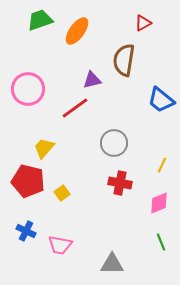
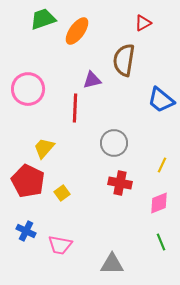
green trapezoid: moved 3 px right, 1 px up
red line: rotated 52 degrees counterclockwise
red pentagon: rotated 12 degrees clockwise
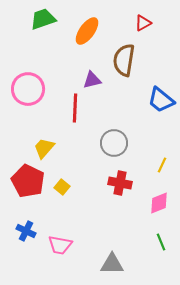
orange ellipse: moved 10 px right
yellow square: moved 6 px up; rotated 14 degrees counterclockwise
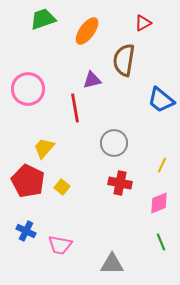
red line: rotated 12 degrees counterclockwise
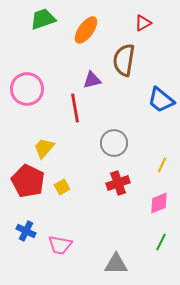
orange ellipse: moved 1 px left, 1 px up
pink circle: moved 1 px left
red cross: moved 2 px left; rotated 30 degrees counterclockwise
yellow square: rotated 21 degrees clockwise
green line: rotated 48 degrees clockwise
gray triangle: moved 4 px right
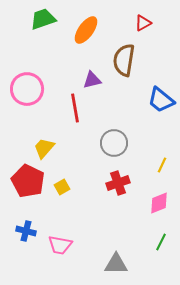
blue cross: rotated 12 degrees counterclockwise
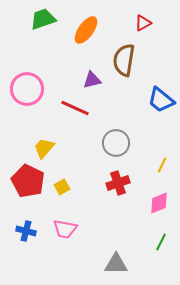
red line: rotated 56 degrees counterclockwise
gray circle: moved 2 px right
pink trapezoid: moved 5 px right, 16 px up
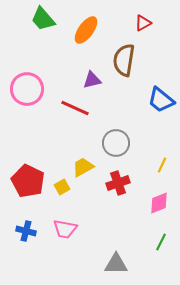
green trapezoid: rotated 112 degrees counterclockwise
yellow trapezoid: moved 39 px right, 19 px down; rotated 20 degrees clockwise
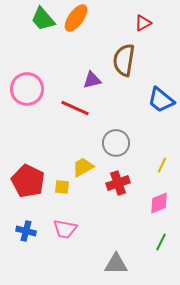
orange ellipse: moved 10 px left, 12 px up
yellow square: rotated 35 degrees clockwise
